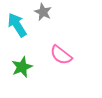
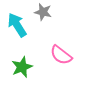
gray star: rotated 12 degrees counterclockwise
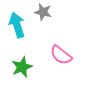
cyan arrow: rotated 15 degrees clockwise
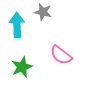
cyan arrow: rotated 15 degrees clockwise
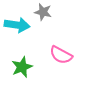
cyan arrow: rotated 100 degrees clockwise
pink semicircle: rotated 10 degrees counterclockwise
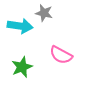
gray star: moved 1 px right, 1 px down
cyan arrow: moved 3 px right, 1 px down
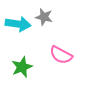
gray star: moved 4 px down
cyan arrow: moved 2 px left, 2 px up
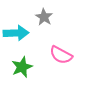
gray star: rotated 18 degrees clockwise
cyan arrow: moved 2 px left, 9 px down; rotated 10 degrees counterclockwise
